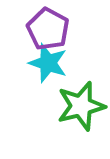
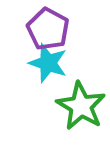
green star: rotated 27 degrees counterclockwise
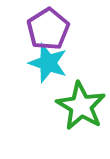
purple pentagon: rotated 12 degrees clockwise
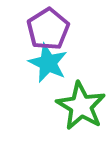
cyan star: rotated 6 degrees clockwise
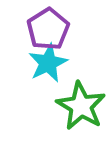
cyan star: rotated 21 degrees clockwise
